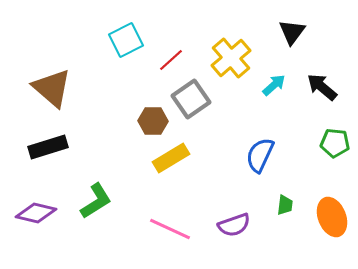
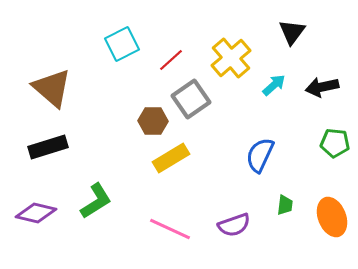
cyan square: moved 4 px left, 4 px down
black arrow: rotated 52 degrees counterclockwise
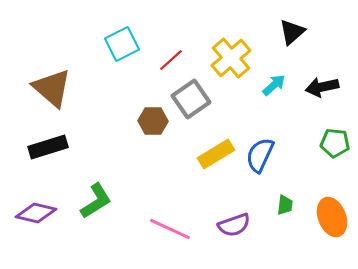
black triangle: rotated 12 degrees clockwise
yellow rectangle: moved 45 px right, 4 px up
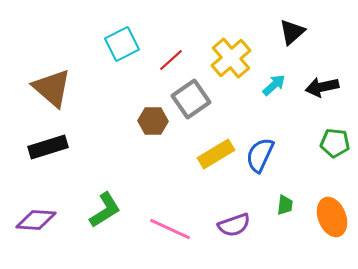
green L-shape: moved 9 px right, 9 px down
purple diamond: moved 7 px down; rotated 9 degrees counterclockwise
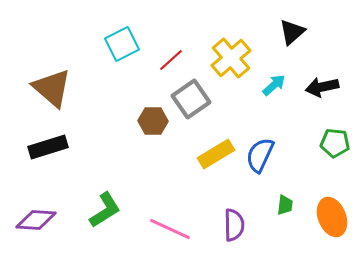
purple semicircle: rotated 72 degrees counterclockwise
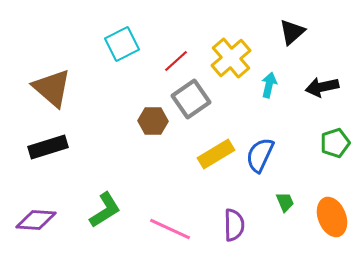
red line: moved 5 px right, 1 px down
cyan arrow: moved 5 px left; rotated 35 degrees counterclockwise
green pentagon: rotated 24 degrees counterclockwise
green trapezoid: moved 3 px up; rotated 30 degrees counterclockwise
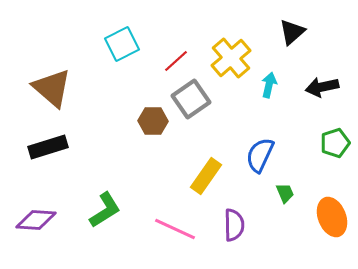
yellow rectangle: moved 10 px left, 22 px down; rotated 24 degrees counterclockwise
green trapezoid: moved 9 px up
pink line: moved 5 px right
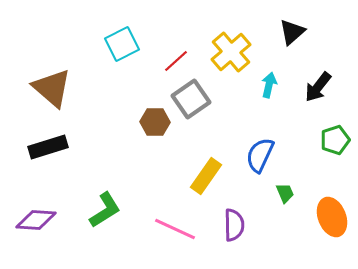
yellow cross: moved 6 px up
black arrow: moved 4 px left; rotated 40 degrees counterclockwise
brown hexagon: moved 2 px right, 1 px down
green pentagon: moved 3 px up
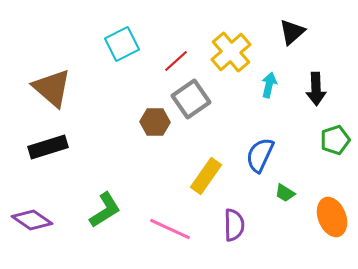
black arrow: moved 2 px left, 2 px down; rotated 40 degrees counterclockwise
green trapezoid: rotated 145 degrees clockwise
purple diamond: moved 4 px left; rotated 30 degrees clockwise
pink line: moved 5 px left
